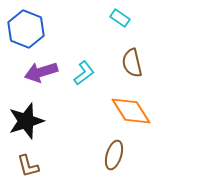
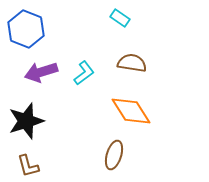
brown semicircle: rotated 112 degrees clockwise
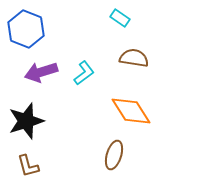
brown semicircle: moved 2 px right, 5 px up
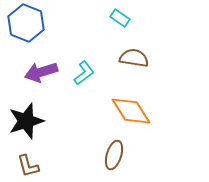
blue hexagon: moved 6 px up
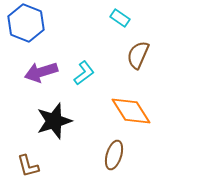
brown semicircle: moved 4 px right, 3 px up; rotated 76 degrees counterclockwise
black star: moved 28 px right
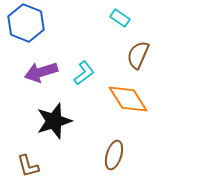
orange diamond: moved 3 px left, 12 px up
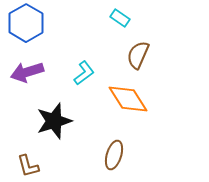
blue hexagon: rotated 9 degrees clockwise
purple arrow: moved 14 px left
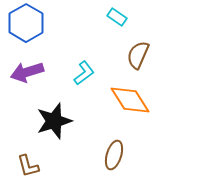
cyan rectangle: moved 3 px left, 1 px up
orange diamond: moved 2 px right, 1 px down
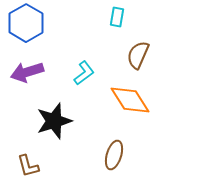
cyan rectangle: rotated 66 degrees clockwise
